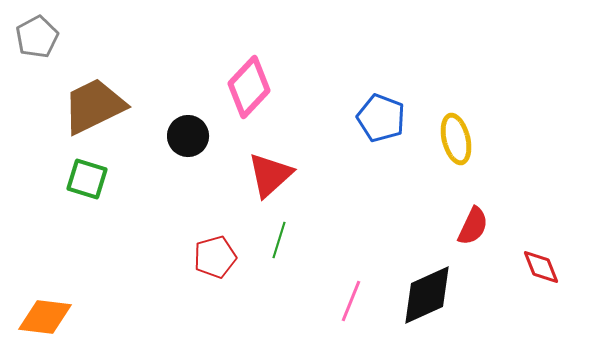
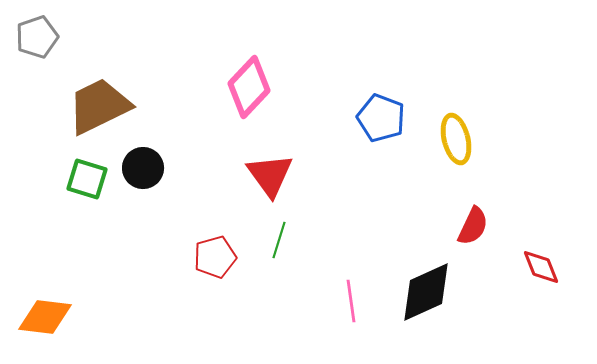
gray pentagon: rotated 9 degrees clockwise
brown trapezoid: moved 5 px right
black circle: moved 45 px left, 32 px down
red triangle: rotated 24 degrees counterclockwise
black diamond: moved 1 px left, 3 px up
pink line: rotated 30 degrees counterclockwise
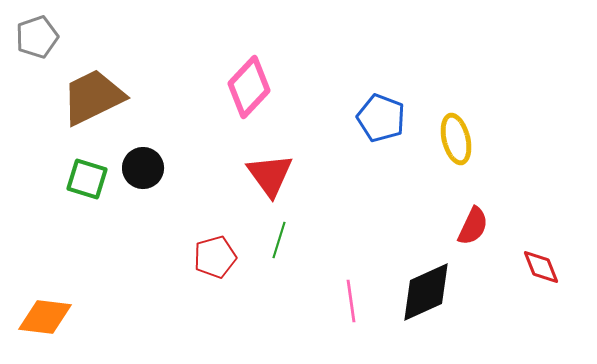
brown trapezoid: moved 6 px left, 9 px up
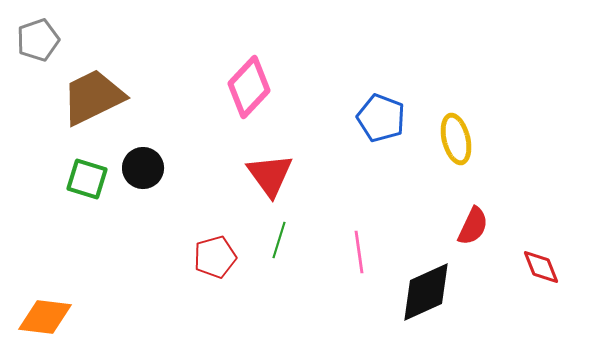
gray pentagon: moved 1 px right, 3 px down
pink line: moved 8 px right, 49 px up
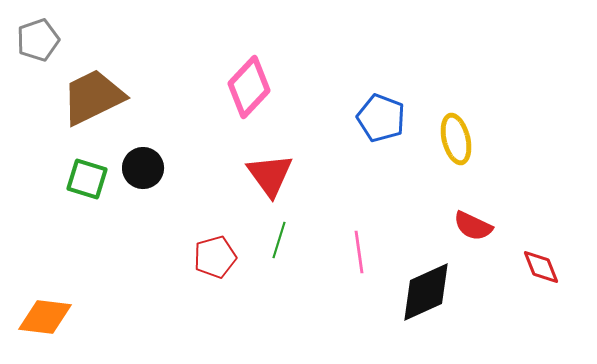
red semicircle: rotated 90 degrees clockwise
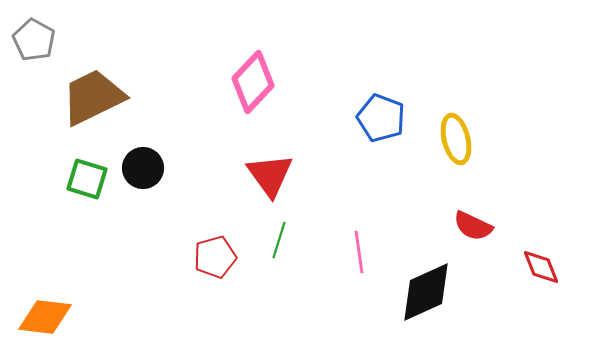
gray pentagon: moved 4 px left; rotated 24 degrees counterclockwise
pink diamond: moved 4 px right, 5 px up
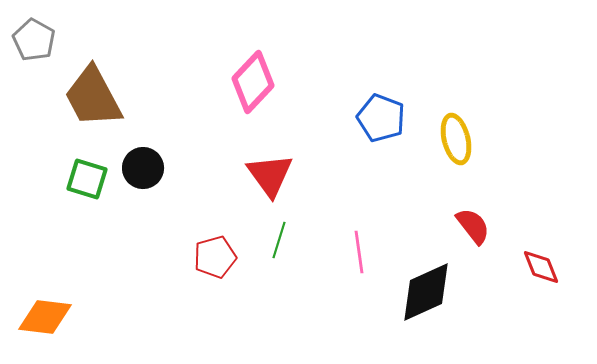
brown trapezoid: rotated 92 degrees counterclockwise
red semicircle: rotated 153 degrees counterclockwise
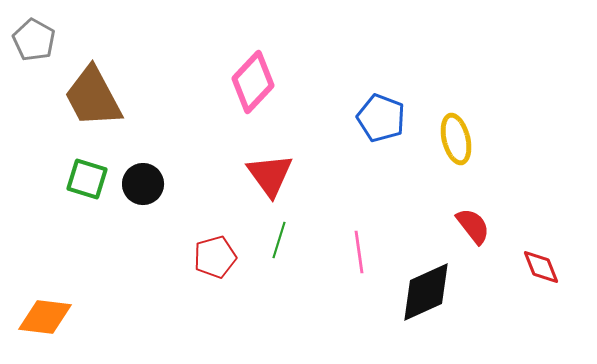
black circle: moved 16 px down
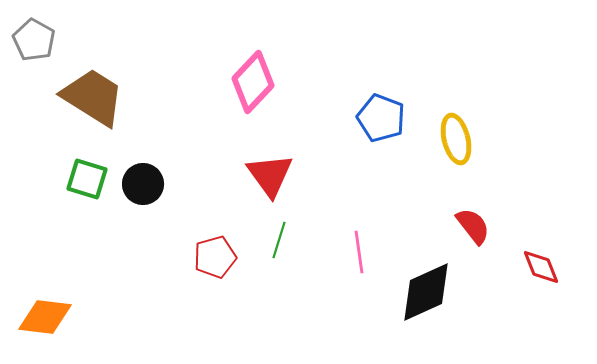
brown trapezoid: rotated 150 degrees clockwise
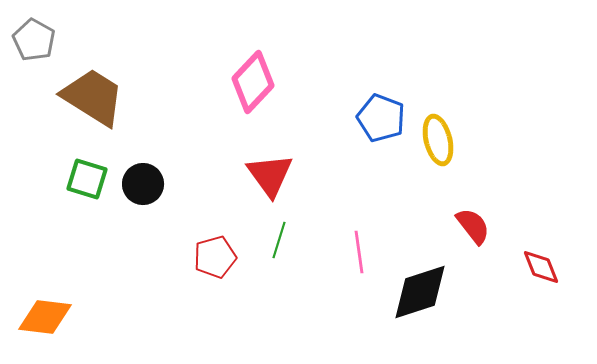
yellow ellipse: moved 18 px left, 1 px down
black diamond: moved 6 px left; rotated 6 degrees clockwise
